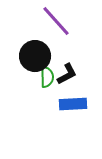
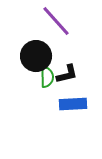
black circle: moved 1 px right
black L-shape: rotated 15 degrees clockwise
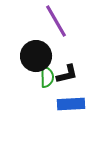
purple line: rotated 12 degrees clockwise
blue rectangle: moved 2 px left
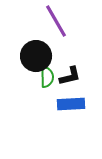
black L-shape: moved 3 px right, 2 px down
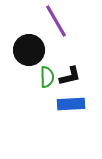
black circle: moved 7 px left, 6 px up
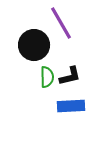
purple line: moved 5 px right, 2 px down
black circle: moved 5 px right, 5 px up
blue rectangle: moved 2 px down
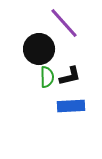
purple line: moved 3 px right; rotated 12 degrees counterclockwise
black circle: moved 5 px right, 4 px down
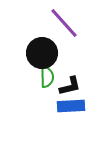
black circle: moved 3 px right, 4 px down
black L-shape: moved 10 px down
